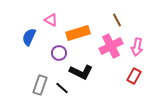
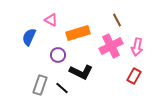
purple circle: moved 1 px left, 2 px down
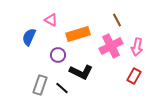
orange rectangle: moved 1 px down
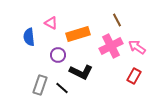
pink triangle: moved 3 px down
blue semicircle: rotated 30 degrees counterclockwise
pink arrow: rotated 114 degrees clockwise
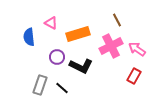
pink arrow: moved 2 px down
purple circle: moved 1 px left, 2 px down
black L-shape: moved 6 px up
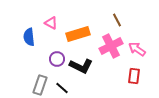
purple circle: moved 2 px down
red rectangle: rotated 21 degrees counterclockwise
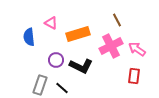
purple circle: moved 1 px left, 1 px down
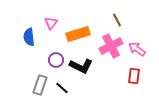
pink triangle: rotated 40 degrees clockwise
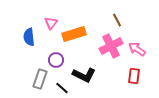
orange rectangle: moved 4 px left
black L-shape: moved 3 px right, 9 px down
gray rectangle: moved 6 px up
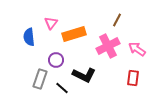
brown line: rotated 56 degrees clockwise
pink cross: moved 3 px left
red rectangle: moved 1 px left, 2 px down
